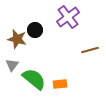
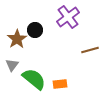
brown star: rotated 24 degrees clockwise
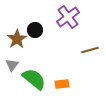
orange rectangle: moved 2 px right
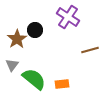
purple cross: rotated 20 degrees counterclockwise
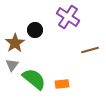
brown star: moved 2 px left, 4 px down
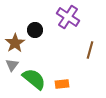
brown line: rotated 60 degrees counterclockwise
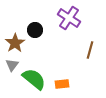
purple cross: moved 1 px right, 1 px down
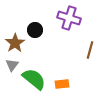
purple cross: rotated 15 degrees counterclockwise
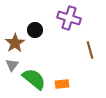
brown line: rotated 30 degrees counterclockwise
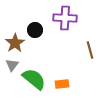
purple cross: moved 4 px left; rotated 15 degrees counterclockwise
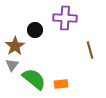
brown star: moved 3 px down
orange rectangle: moved 1 px left
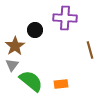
green semicircle: moved 3 px left, 2 px down
